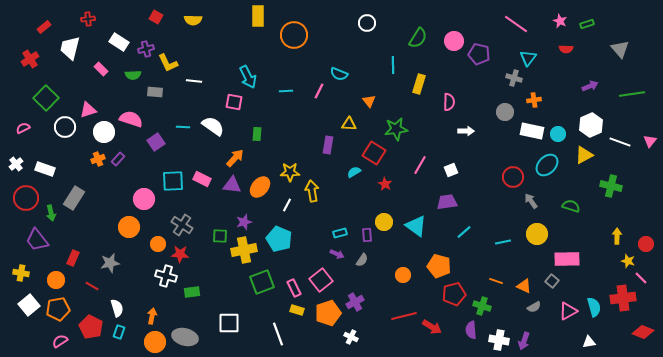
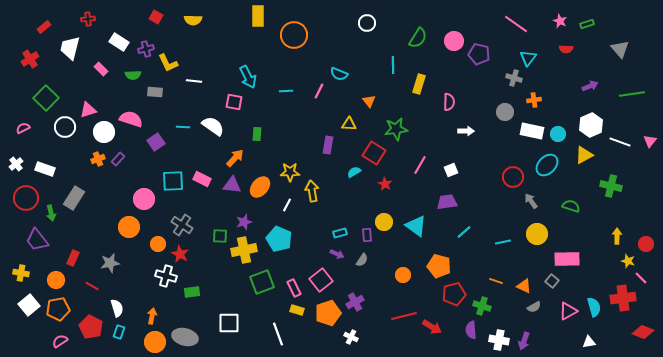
red star at (180, 254): rotated 24 degrees clockwise
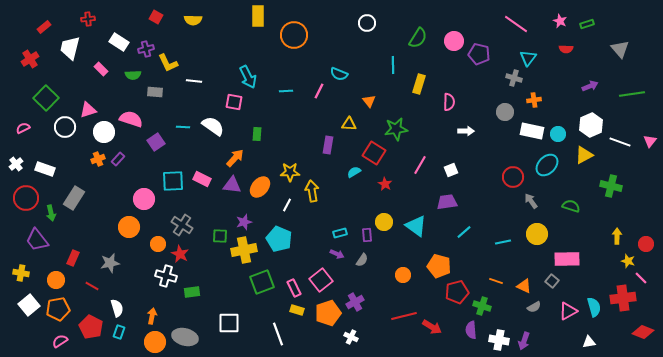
red pentagon at (454, 294): moved 3 px right, 2 px up
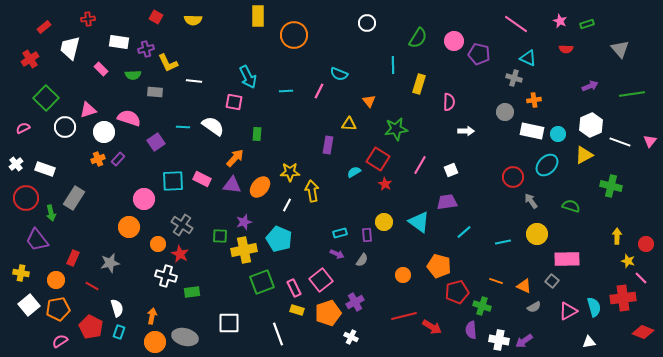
white rectangle at (119, 42): rotated 24 degrees counterclockwise
cyan triangle at (528, 58): rotated 42 degrees counterclockwise
pink semicircle at (131, 119): moved 2 px left, 1 px up
red square at (374, 153): moved 4 px right, 6 px down
cyan triangle at (416, 226): moved 3 px right, 4 px up
purple arrow at (524, 341): rotated 36 degrees clockwise
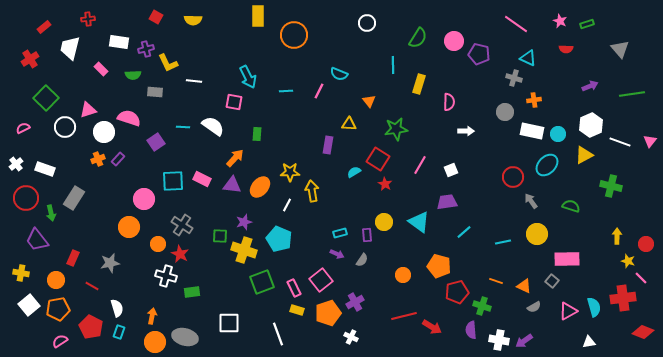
yellow cross at (244, 250): rotated 30 degrees clockwise
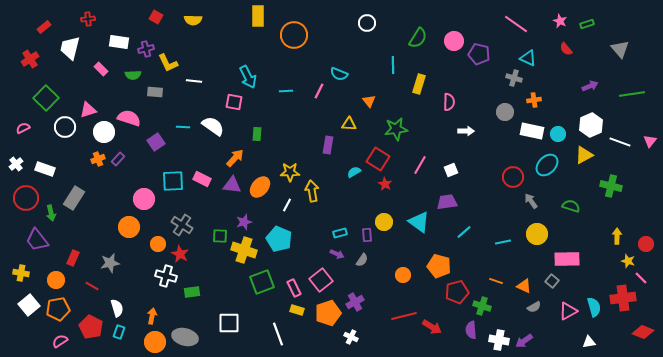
red semicircle at (566, 49): rotated 48 degrees clockwise
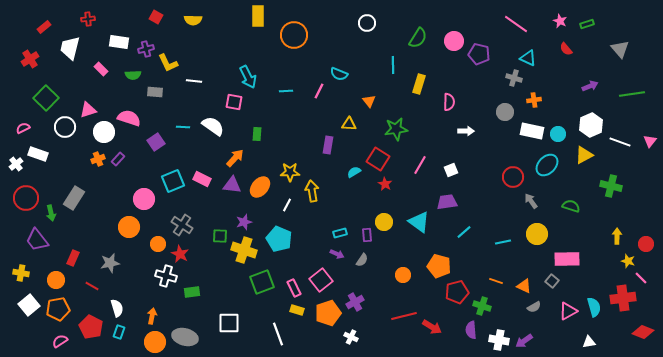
white rectangle at (45, 169): moved 7 px left, 15 px up
cyan square at (173, 181): rotated 20 degrees counterclockwise
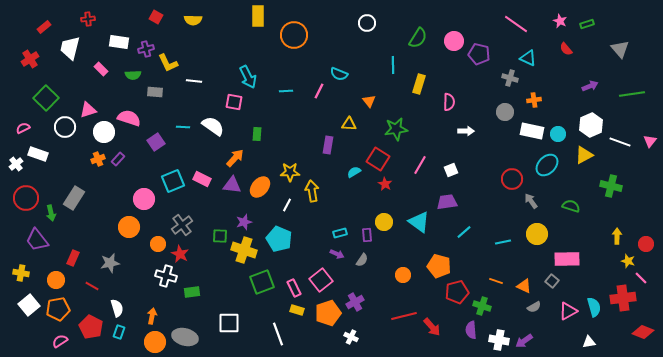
gray cross at (514, 78): moved 4 px left
red circle at (513, 177): moved 1 px left, 2 px down
gray cross at (182, 225): rotated 20 degrees clockwise
red arrow at (432, 327): rotated 18 degrees clockwise
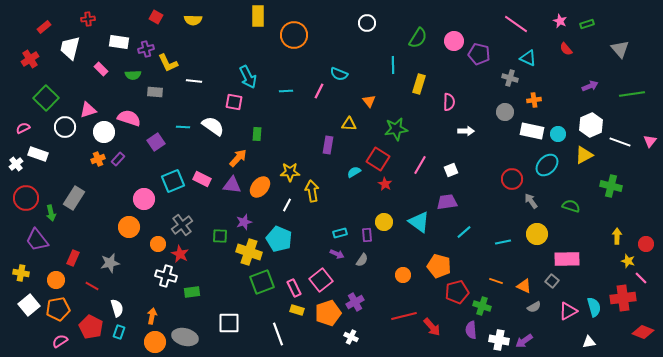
orange arrow at (235, 158): moved 3 px right
yellow cross at (244, 250): moved 5 px right, 2 px down
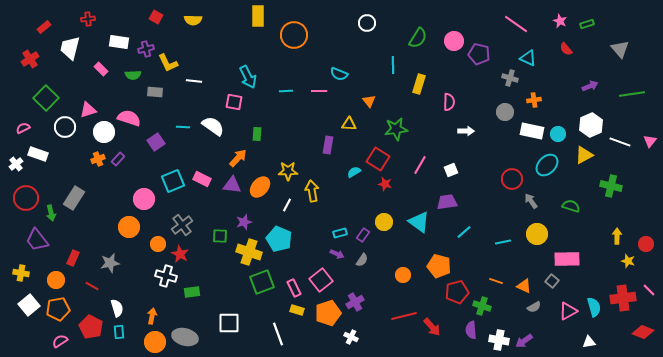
pink line at (319, 91): rotated 63 degrees clockwise
yellow star at (290, 172): moved 2 px left, 1 px up
red star at (385, 184): rotated 16 degrees counterclockwise
purple rectangle at (367, 235): moved 4 px left; rotated 40 degrees clockwise
pink line at (641, 278): moved 8 px right, 12 px down
cyan rectangle at (119, 332): rotated 24 degrees counterclockwise
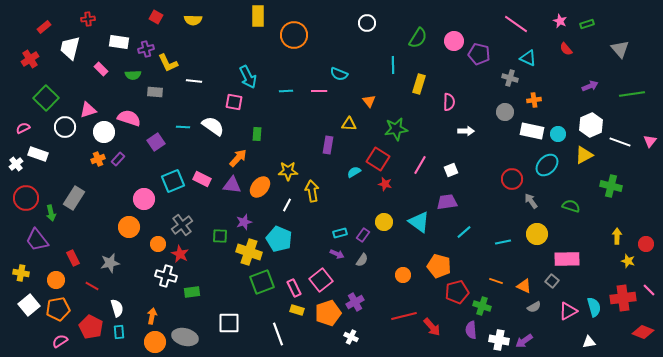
red rectangle at (73, 258): rotated 49 degrees counterclockwise
